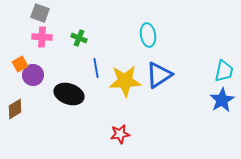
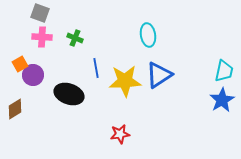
green cross: moved 4 px left
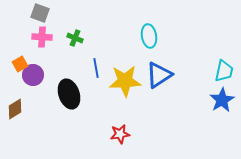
cyan ellipse: moved 1 px right, 1 px down
black ellipse: rotated 52 degrees clockwise
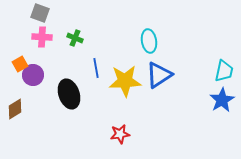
cyan ellipse: moved 5 px down
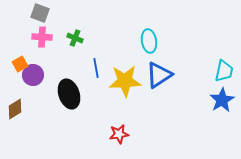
red star: moved 1 px left
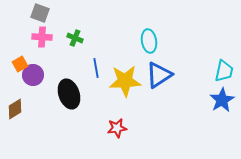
red star: moved 2 px left, 6 px up
